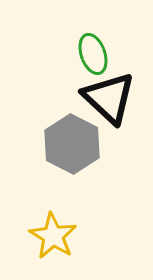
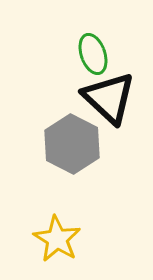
yellow star: moved 4 px right, 3 px down
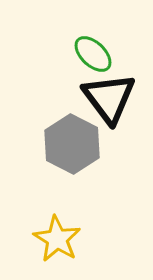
green ellipse: rotated 27 degrees counterclockwise
black triangle: rotated 10 degrees clockwise
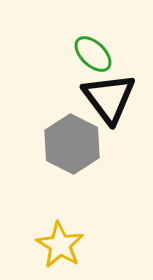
yellow star: moved 3 px right, 6 px down
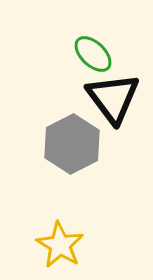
black triangle: moved 4 px right
gray hexagon: rotated 6 degrees clockwise
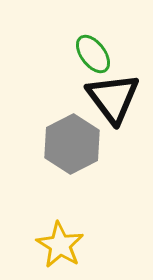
green ellipse: rotated 9 degrees clockwise
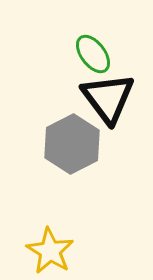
black triangle: moved 5 px left
yellow star: moved 10 px left, 6 px down
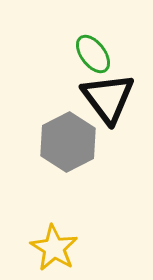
gray hexagon: moved 4 px left, 2 px up
yellow star: moved 4 px right, 3 px up
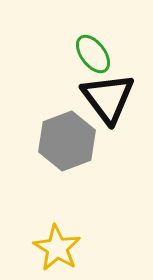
gray hexagon: moved 1 px left, 1 px up; rotated 6 degrees clockwise
yellow star: moved 3 px right
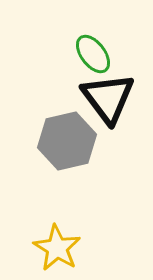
gray hexagon: rotated 8 degrees clockwise
